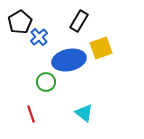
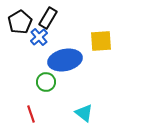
black rectangle: moved 31 px left, 3 px up
yellow square: moved 7 px up; rotated 15 degrees clockwise
blue ellipse: moved 4 px left
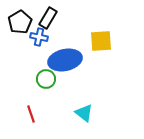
blue cross: rotated 36 degrees counterclockwise
green circle: moved 3 px up
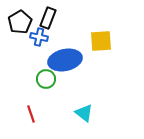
black rectangle: rotated 10 degrees counterclockwise
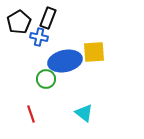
black pentagon: moved 1 px left
yellow square: moved 7 px left, 11 px down
blue ellipse: moved 1 px down
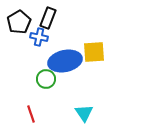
cyan triangle: rotated 18 degrees clockwise
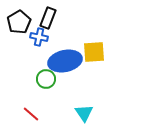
red line: rotated 30 degrees counterclockwise
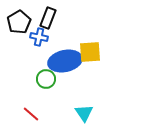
yellow square: moved 4 px left
